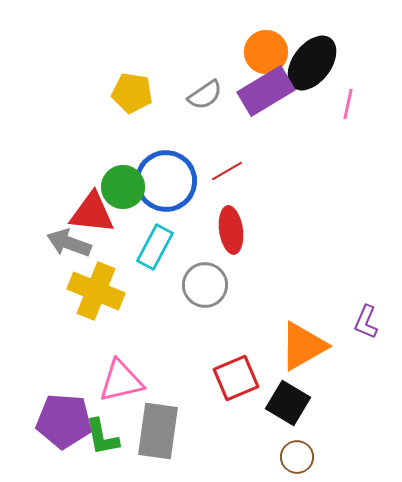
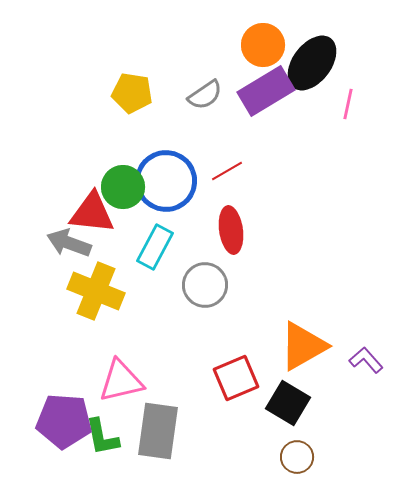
orange circle: moved 3 px left, 7 px up
purple L-shape: moved 38 px down; rotated 116 degrees clockwise
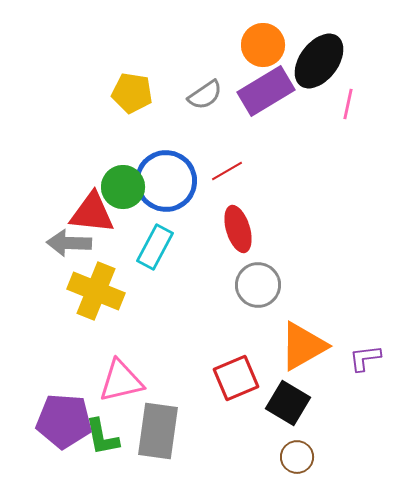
black ellipse: moved 7 px right, 2 px up
red ellipse: moved 7 px right, 1 px up; rotated 9 degrees counterclockwise
gray arrow: rotated 18 degrees counterclockwise
gray circle: moved 53 px right
purple L-shape: moved 1 px left, 2 px up; rotated 56 degrees counterclockwise
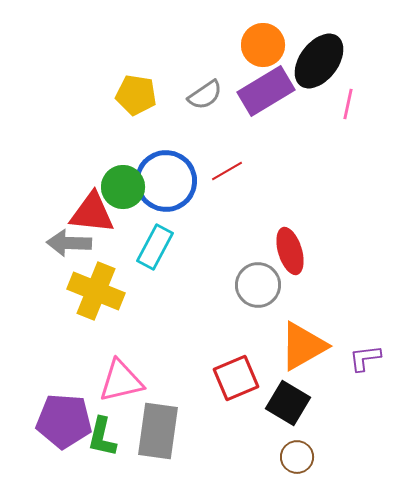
yellow pentagon: moved 4 px right, 2 px down
red ellipse: moved 52 px right, 22 px down
green L-shape: rotated 24 degrees clockwise
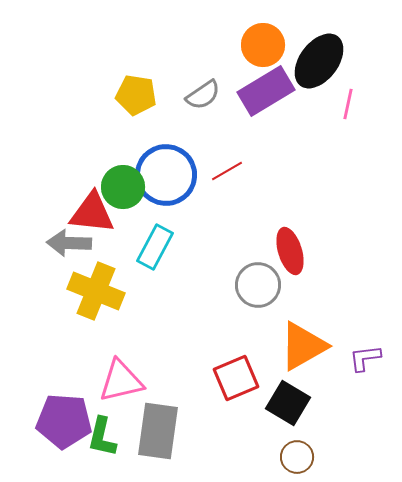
gray semicircle: moved 2 px left
blue circle: moved 6 px up
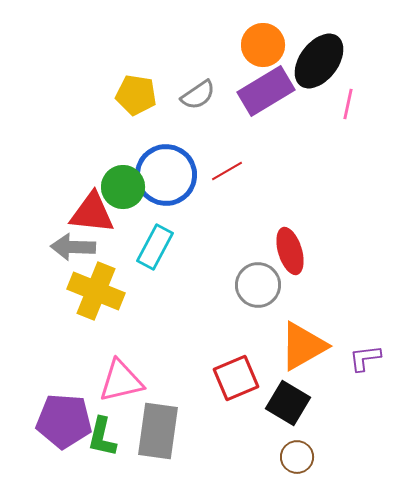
gray semicircle: moved 5 px left
gray arrow: moved 4 px right, 4 px down
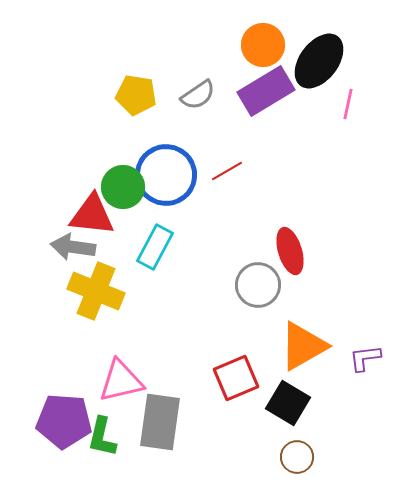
red triangle: moved 2 px down
gray arrow: rotated 6 degrees clockwise
gray rectangle: moved 2 px right, 9 px up
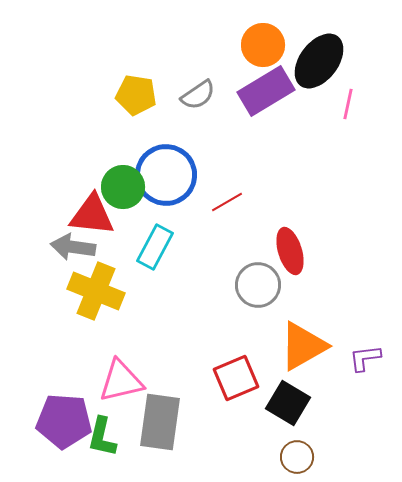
red line: moved 31 px down
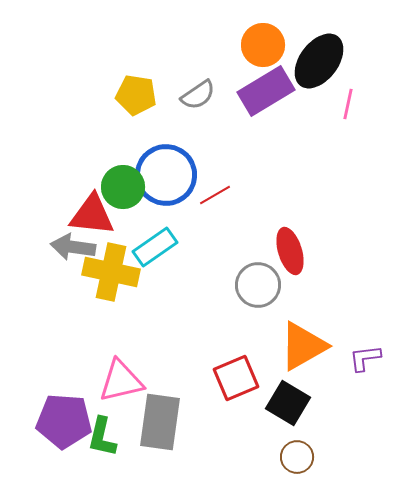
red line: moved 12 px left, 7 px up
cyan rectangle: rotated 27 degrees clockwise
yellow cross: moved 15 px right, 19 px up; rotated 10 degrees counterclockwise
